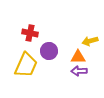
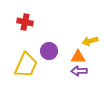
red cross: moved 5 px left, 11 px up
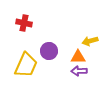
red cross: moved 1 px left, 1 px down
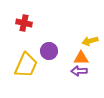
orange triangle: moved 3 px right, 1 px down
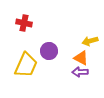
orange triangle: rotated 28 degrees clockwise
purple arrow: moved 1 px right, 1 px down
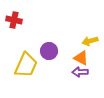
red cross: moved 10 px left, 3 px up
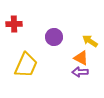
red cross: moved 4 px down; rotated 14 degrees counterclockwise
yellow arrow: rotated 49 degrees clockwise
purple circle: moved 5 px right, 14 px up
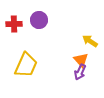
purple circle: moved 15 px left, 17 px up
orange triangle: moved 2 px down; rotated 21 degrees clockwise
purple arrow: rotated 63 degrees counterclockwise
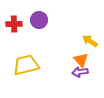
yellow trapezoid: rotated 128 degrees counterclockwise
purple arrow: rotated 56 degrees clockwise
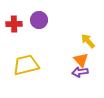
yellow arrow: moved 2 px left; rotated 14 degrees clockwise
